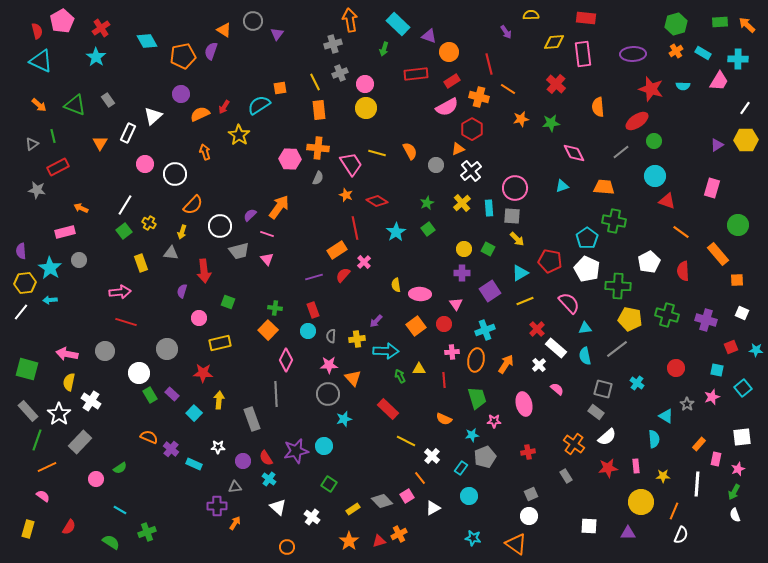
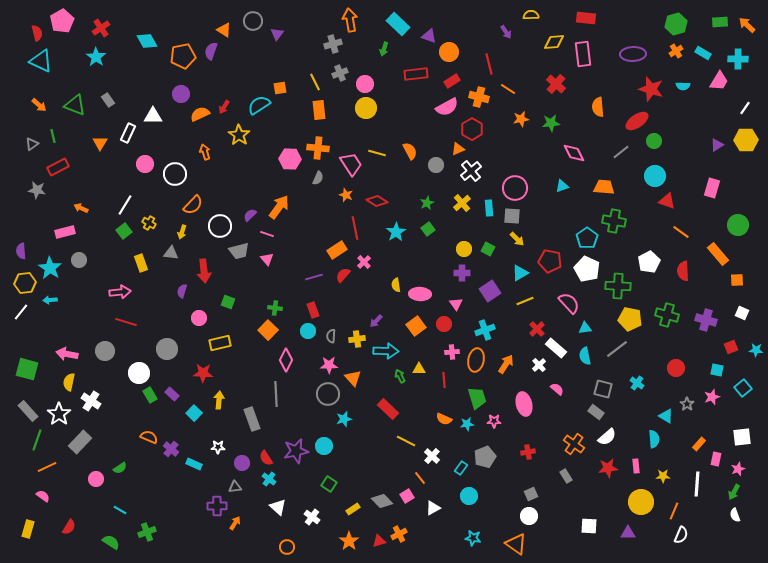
red semicircle at (37, 31): moved 2 px down
white triangle at (153, 116): rotated 42 degrees clockwise
cyan star at (472, 435): moved 5 px left, 11 px up
purple circle at (243, 461): moved 1 px left, 2 px down
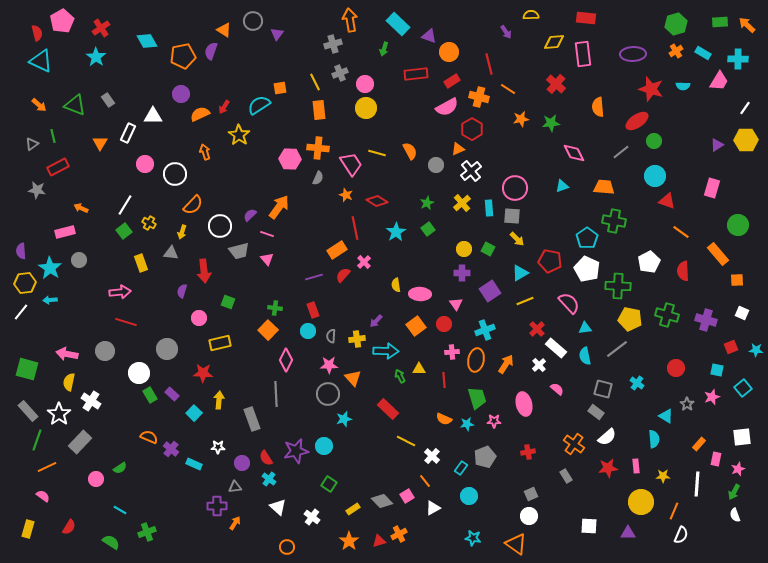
orange line at (420, 478): moved 5 px right, 3 px down
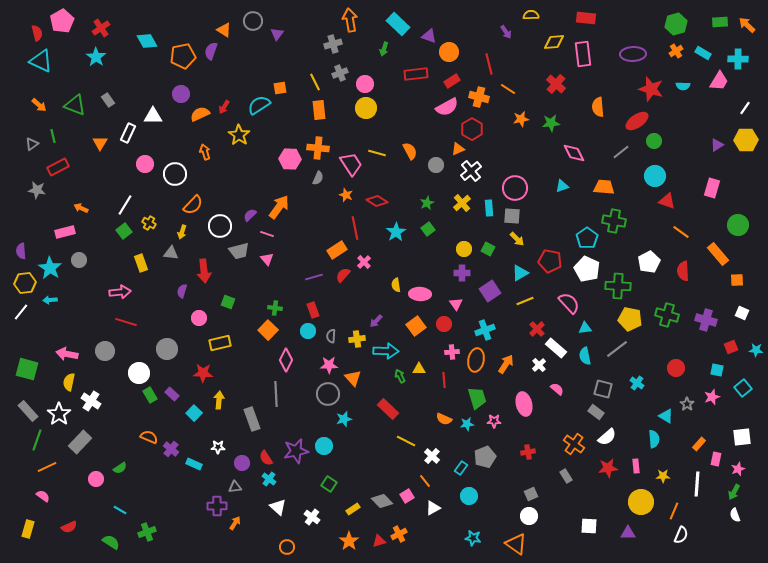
red semicircle at (69, 527): rotated 35 degrees clockwise
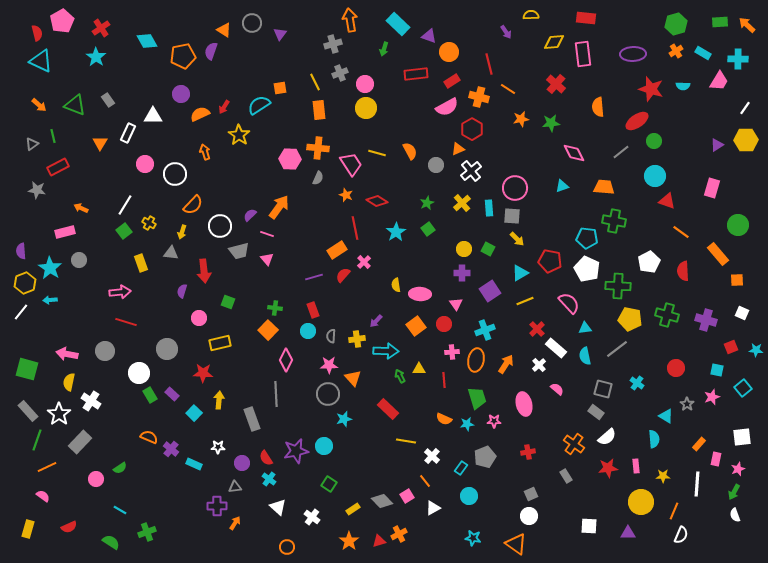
gray circle at (253, 21): moved 1 px left, 2 px down
purple triangle at (277, 34): moved 3 px right
cyan pentagon at (587, 238): rotated 30 degrees counterclockwise
yellow hexagon at (25, 283): rotated 15 degrees counterclockwise
yellow line at (406, 441): rotated 18 degrees counterclockwise
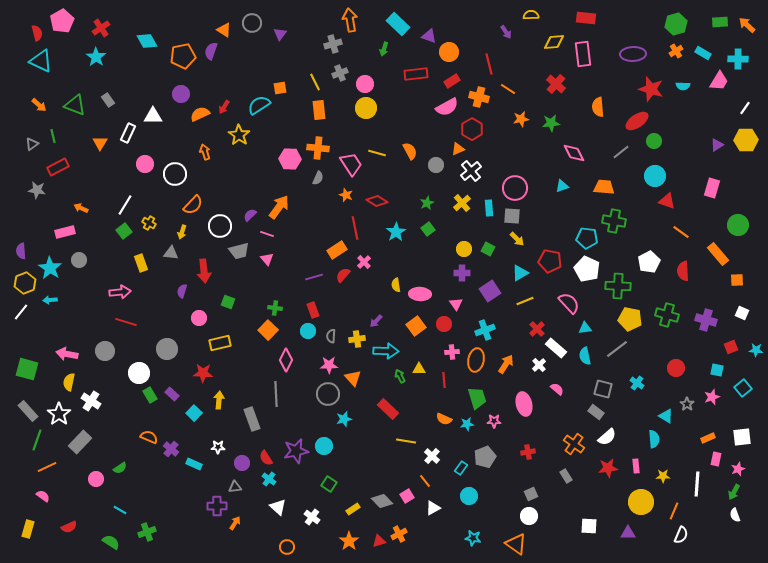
orange rectangle at (699, 444): moved 9 px right, 6 px up; rotated 24 degrees clockwise
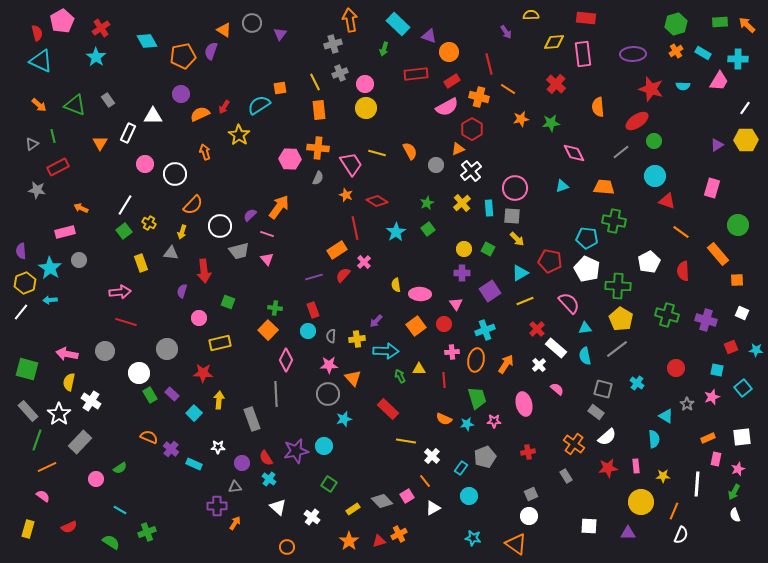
yellow pentagon at (630, 319): moved 9 px left; rotated 20 degrees clockwise
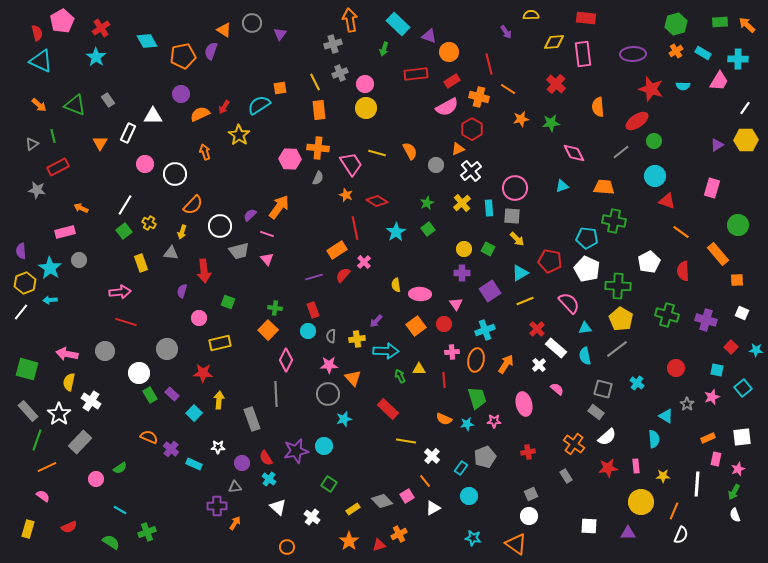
red square at (731, 347): rotated 24 degrees counterclockwise
red triangle at (379, 541): moved 4 px down
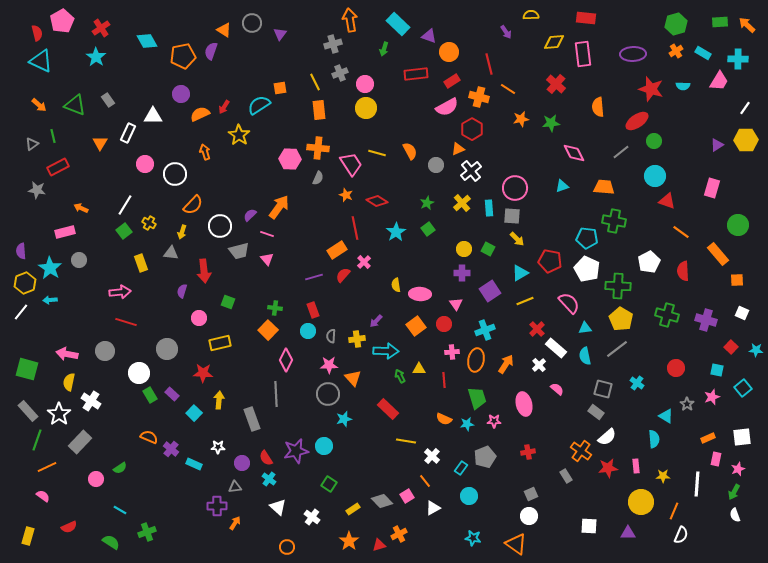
orange cross at (574, 444): moved 7 px right, 7 px down
yellow rectangle at (28, 529): moved 7 px down
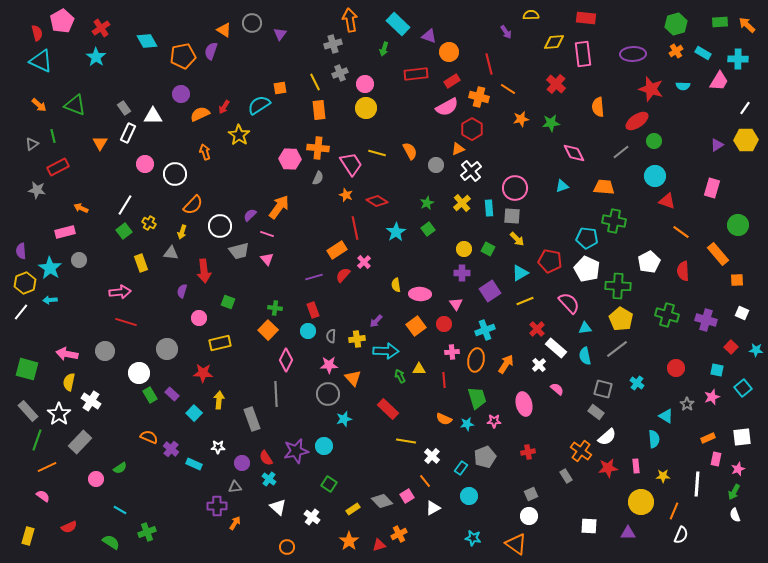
gray rectangle at (108, 100): moved 16 px right, 8 px down
